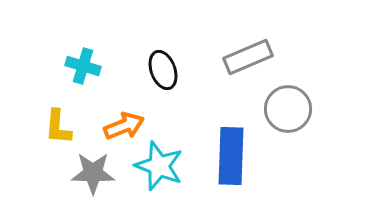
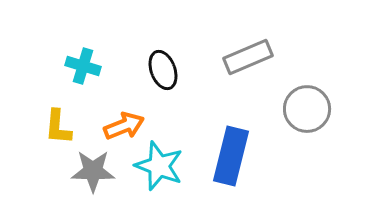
gray circle: moved 19 px right
blue rectangle: rotated 12 degrees clockwise
gray star: moved 2 px up
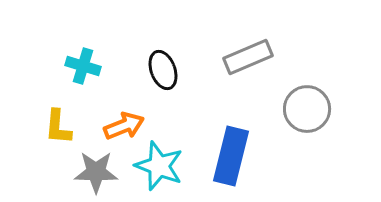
gray star: moved 3 px right, 1 px down
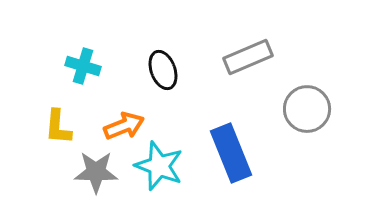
blue rectangle: moved 3 px up; rotated 36 degrees counterclockwise
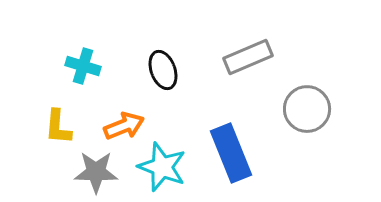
cyan star: moved 3 px right, 1 px down
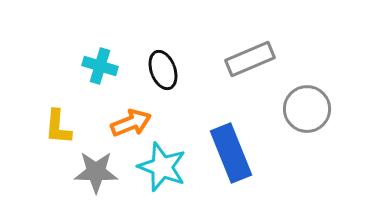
gray rectangle: moved 2 px right, 2 px down
cyan cross: moved 17 px right
orange arrow: moved 7 px right, 3 px up
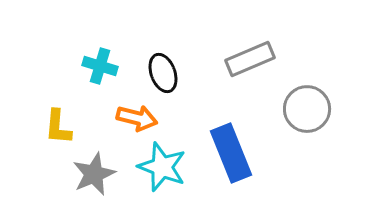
black ellipse: moved 3 px down
orange arrow: moved 6 px right, 5 px up; rotated 36 degrees clockwise
gray star: moved 2 px left, 2 px down; rotated 24 degrees counterclockwise
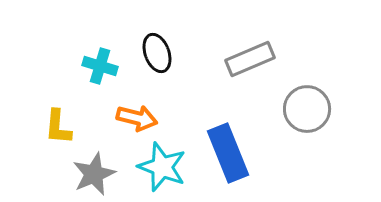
black ellipse: moved 6 px left, 20 px up
blue rectangle: moved 3 px left
